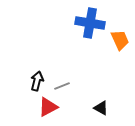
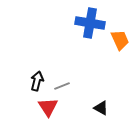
red triangle: rotated 35 degrees counterclockwise
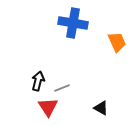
blue cross: moved 17 px left
orange trapezoid: moved 3 px left, 2 px down
black arrow: moved 1 px right
gray line: moved 2 px down
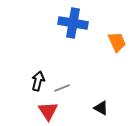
red triangle: moved 4 px down
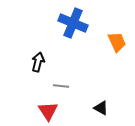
blue cross: rotated 12 degrees clockwise
black arrow: moved 19 px up
gray line: moved 1 px left, 2 px up; rotated 28 degrees clockwise
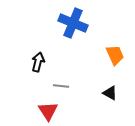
orange trapezoid: moved 2 px left, 13 px down
black triangle: moved 9 px right, 15 px up
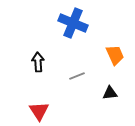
black arrow: rotated 18 degrees counterclockwise
gray line: moved 16 px right, 10 px up; rotated 28 degrees counterclockwise
black triangle: rotated 35 degrees counterclockwise
red triangle: moved 9 px left
